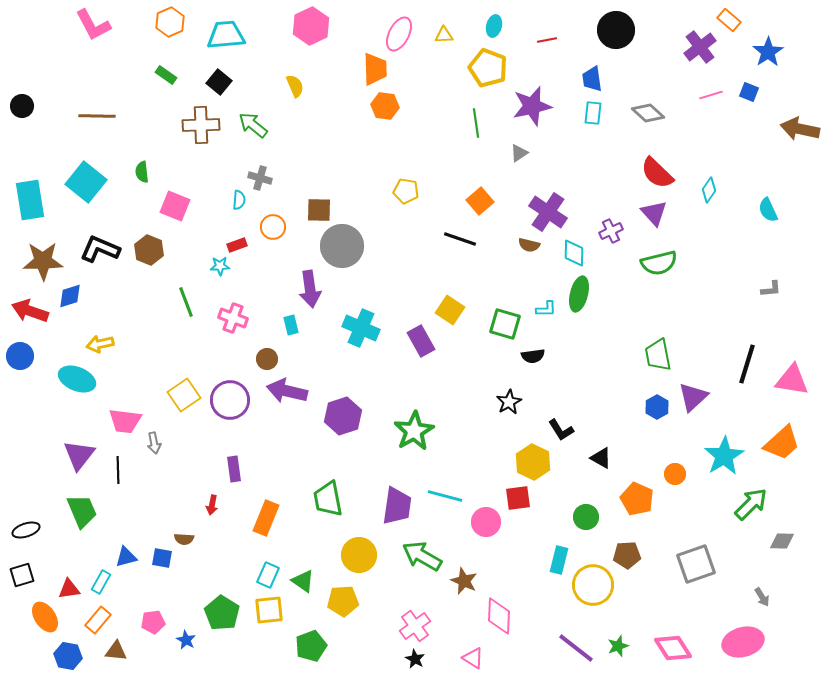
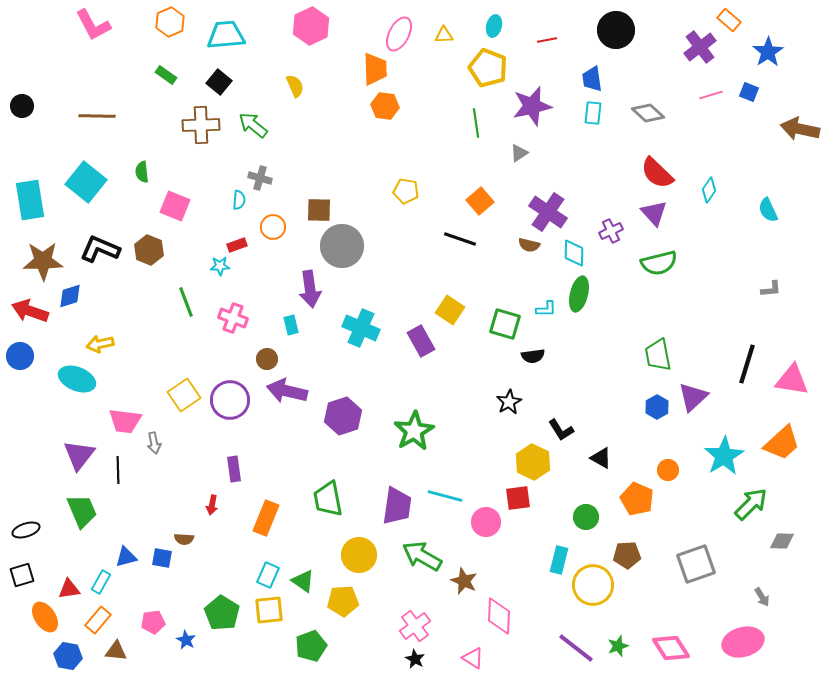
orange circle at (675, 474): moved 7 px left, 4 px up
pink diamond at (673, 648): moved 2 px left
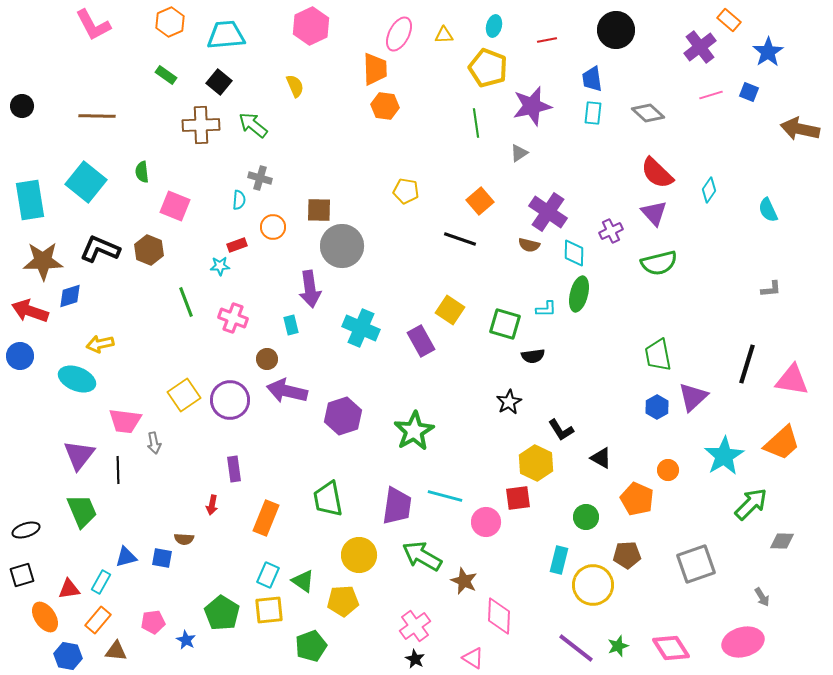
yellow hexagon at (533, 462): moved 3 px right, 1 px down
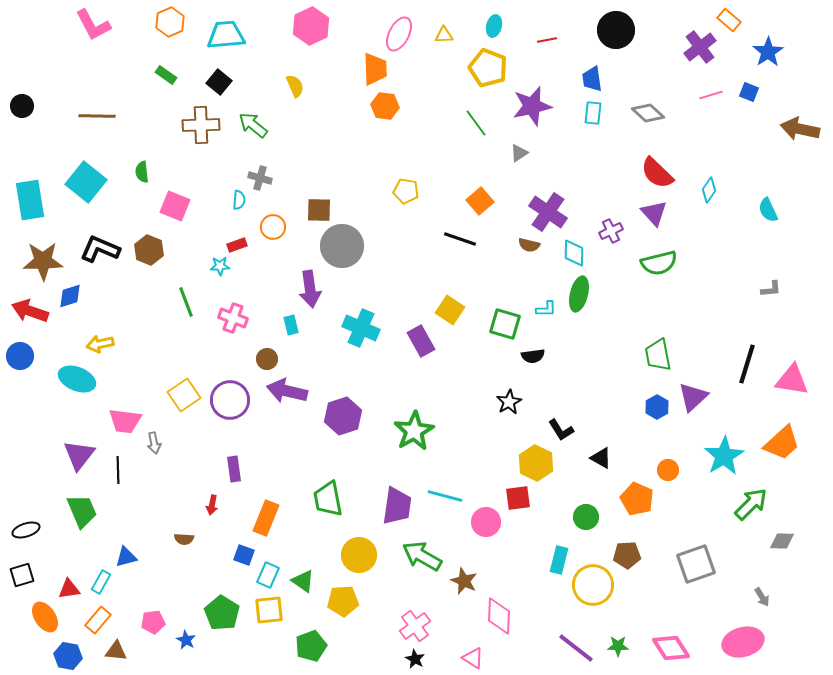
green line at (476, 123): rotated 28 degrees counterclockwise
blue square at (162, 558): moved 82 px right, 3 px up; rotated 10 degrees clockwise
green star at (618, 646): rotated 20 degrees clockwise
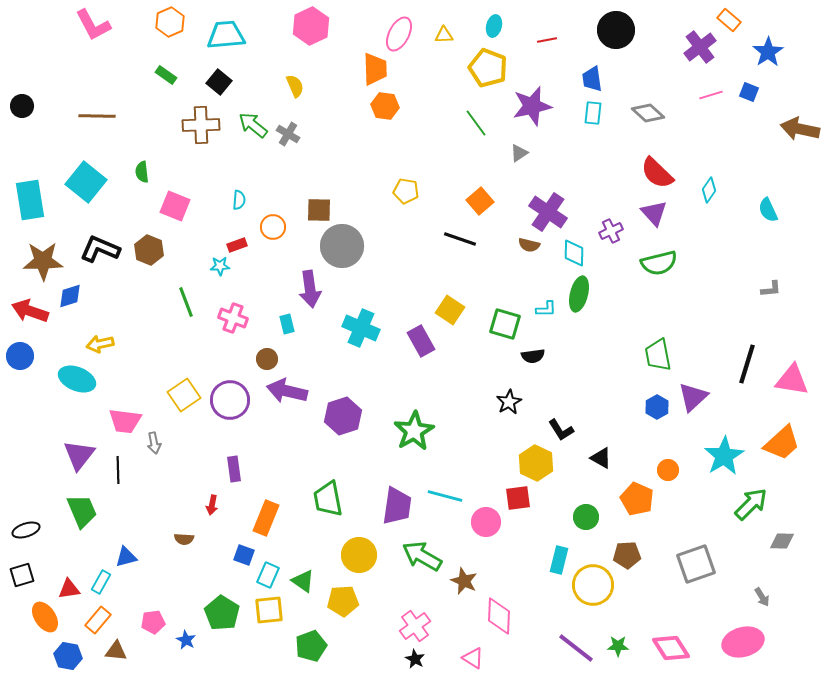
gray cross at (260, 178): moved 28 px right, 44 px up; rotated 15 degrees clockwise
cyan rectangle at (291, 325): moved 4 px left, 1 px up
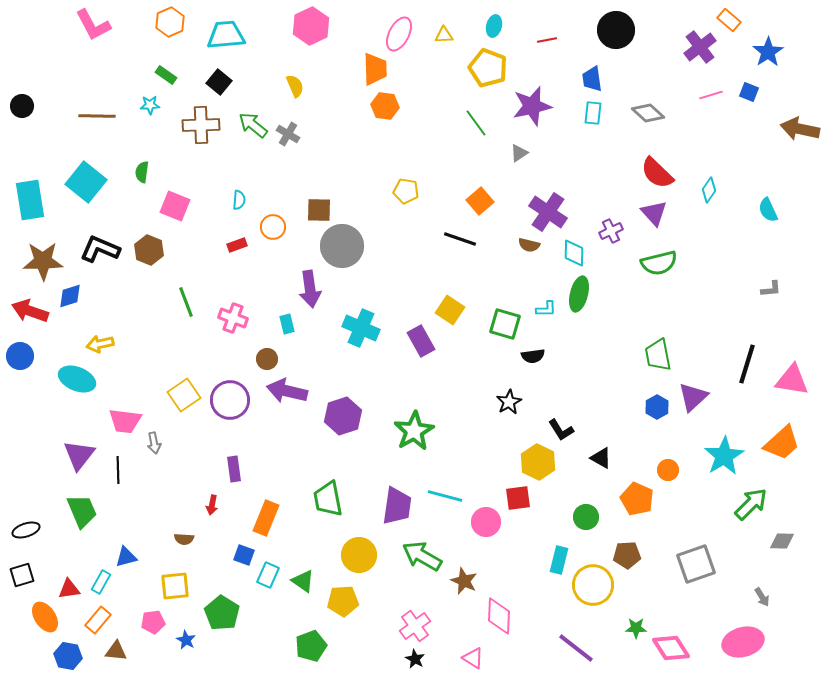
green semicircle at (142, 172): rotated 15 degrees clockwise
cyan star at (220, 266): moved 70 px left, 161 px up
yellow hexagon at (536, 463): moved 2 px right, 1 px up
yellow square at (269, 610): moved 94 px left, 24 px up
green star at (618, 646): moved 18 px right, 18 px up
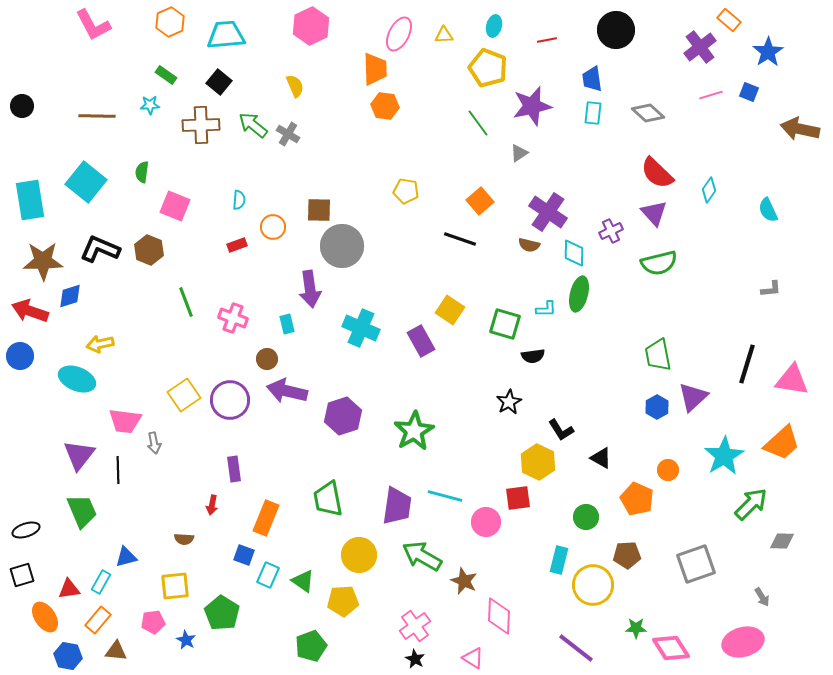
green line at (476, 123): moved 2 px right
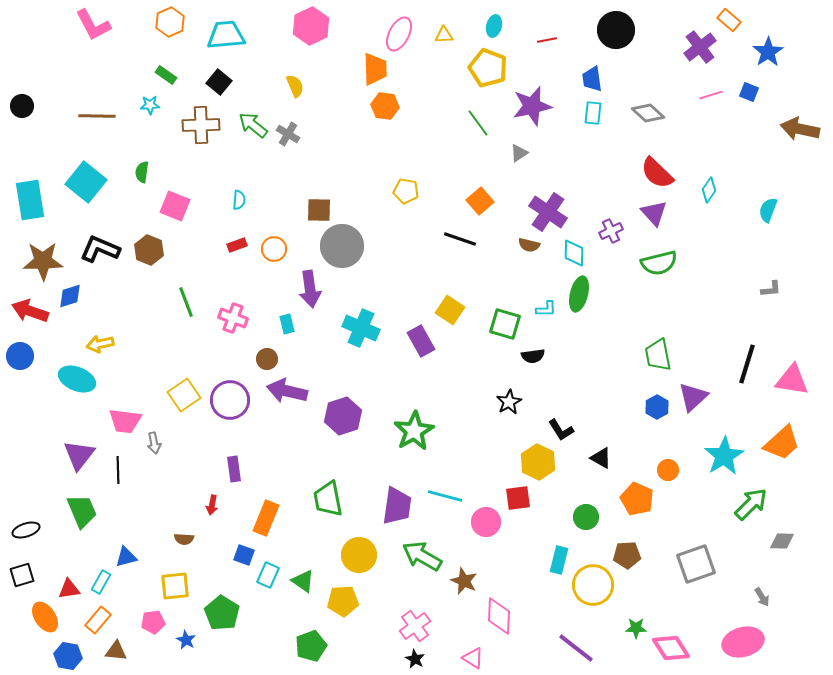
cyan semicircle at (768, 210): rotated 45 degrees clockwise
orange circle at (273, 227): moved 1 px right, 22 px down
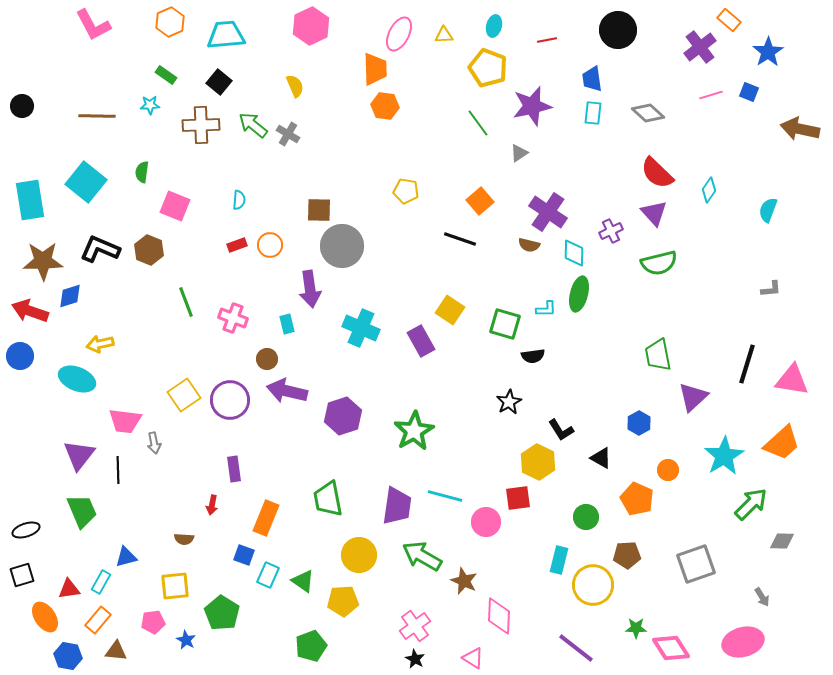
black circle at (616, 30): moved 2 px right
orange circle at (274, 249): moved 4 px left, 4 px up
blue hexagon at (657, 407): moved 18 px left, 16 px down
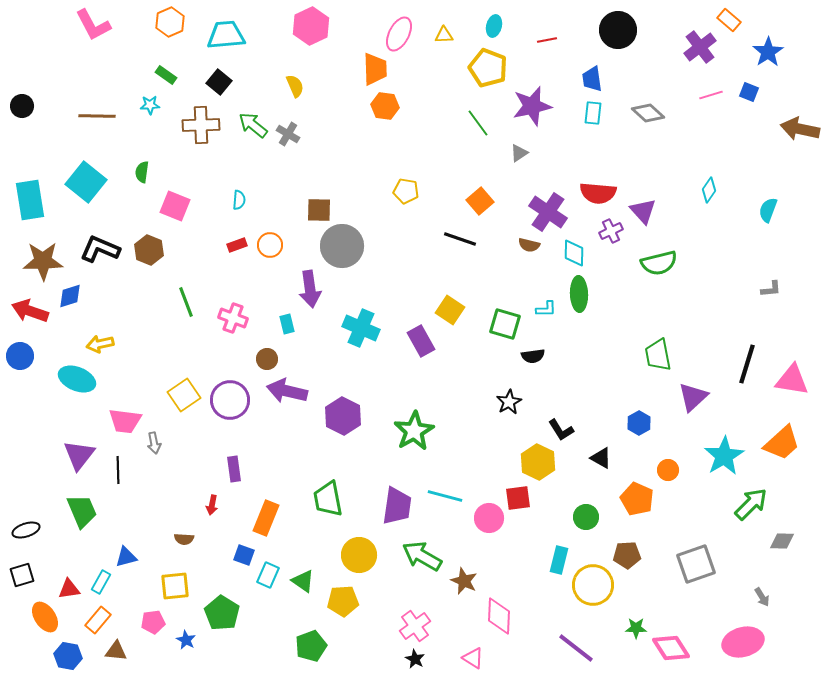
red semicircle at (657, 173): moved 59 px left, 20 px down; rotated 39 degrees counterclockwise
purple triangle at (654, 213): moved 11 px left, 2 px up
green ellipse at (579, 294): rotated 16 degrees counterclockwise
purple hexagon at (343, 416): rotated 15 degrees counterclockwise
pink circle at (486, 522): moved 3 px right, 4 px up
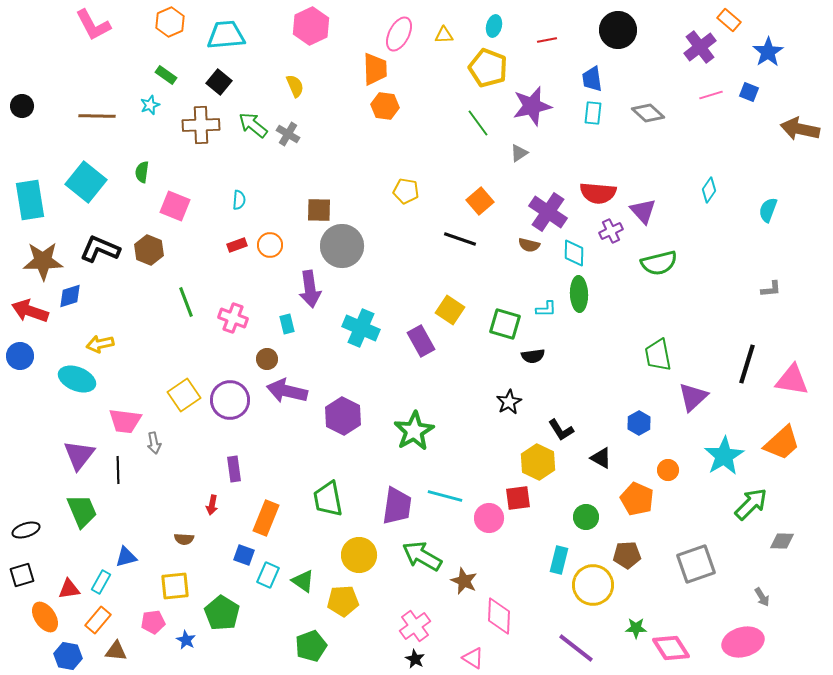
cyan star at (150, 105): rotated 18 degrees counterclockwise
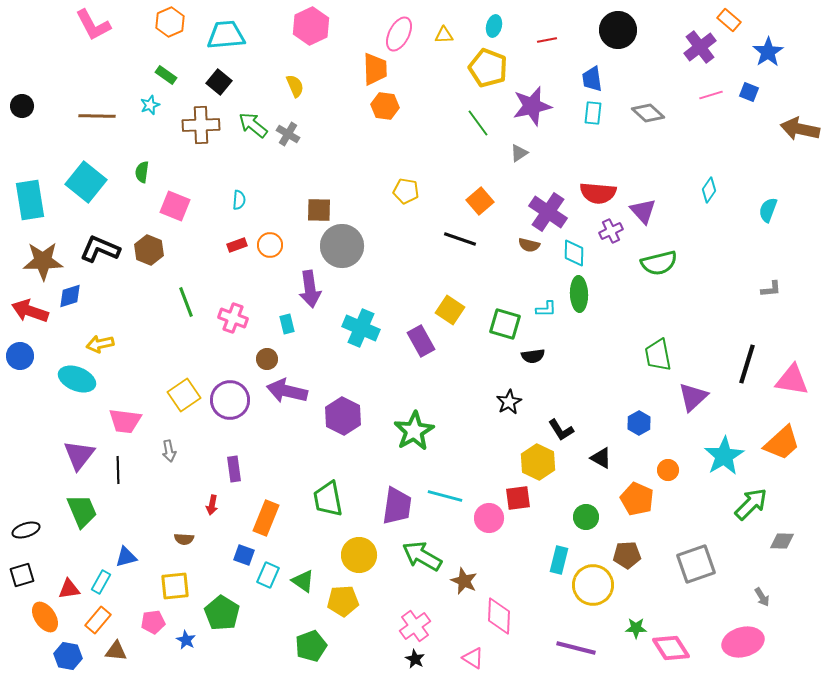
gray arrow at (154, 443): moved 15 px right, 8 px down
purple line at (576, 648): rotated 24 degrees counterclockwise
